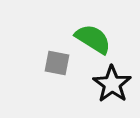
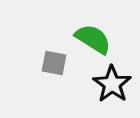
gray square: moved 3 px left
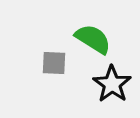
gray square: rotated 8 degrees counterclockwise
